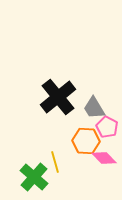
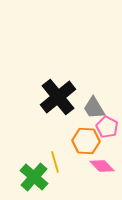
pink diamond: moved 2 px left, 8 px down
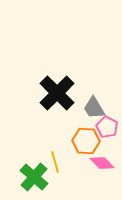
black cross: moved 1 px left, 4 px up; rotated 6 degrees counterclockwise
pink diamond: moved 3 px up
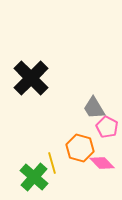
black cross: moved 26 px left, 15 px up
orange hexagon: moved 6 px left, 7 px down; rotated 12 degrees clockwise
yellow line: moved 3 px left, 1 px down
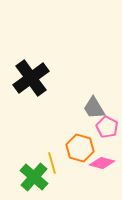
black cross: rotated 9 degrees clockwise
pink diamond: rotated 30 degrees counterclockwise
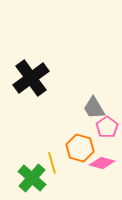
pink pentagon: rotated 10 degrees clockwise
green cross: moved 2 px left, 1 px down
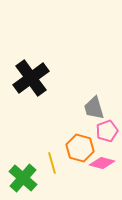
gray trapezoid: rotated 15 degrees clockwise
pink pentagon: moved 4 px down; rotated 15 degrees clockwise
green cross: moved 9 px left
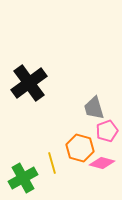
black cross: moved 2 px left, 5 px down
green cross: rotated 20 degrees clockwise
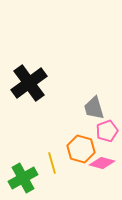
orange hexagon: moved 1 px right, 1 px down
